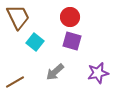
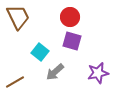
cyan square: moved 5 px right, 10 px down
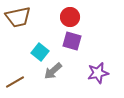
brown trapezoid: rotated 104 degrees clockwise
gray arrow: moved 2 px left, 1 px up
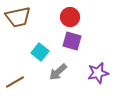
gray arrow: moved 5 px right, 1 px down
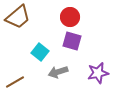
brown trapezoid: rotated 28 degrees counterclockwise
gray arrow: rotated 24 degrees clockwise
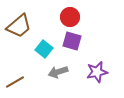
brown trapezoid: moved 1 px right, 9 px down
cyan square: moved 4 px right, 3 px up
purple star: moved 1 px left, 1 px up
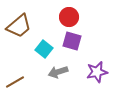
red circle: moved 1 px left
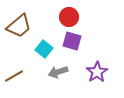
purple star: rotated 20 degrees counterclockwise
brown line: moved 1 px left, 6 px up
